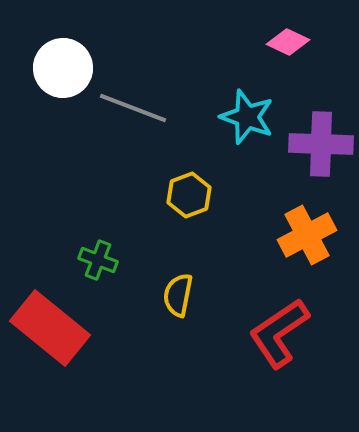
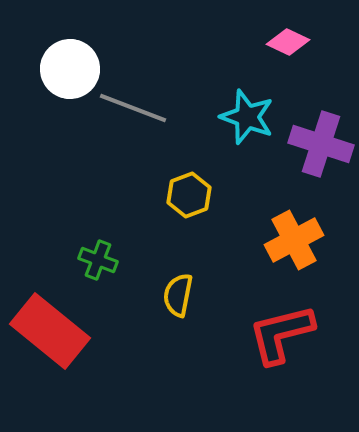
white circle: moved 7 px right, 1 px down
purple cross: rotated 16 degrees clockwise
orange cross: moved 13 px left, 5 px down
red rectangle: moved 3 px down
red L-shape: moved 2 px right, 1 px down; rotated 20 degrees clockwise
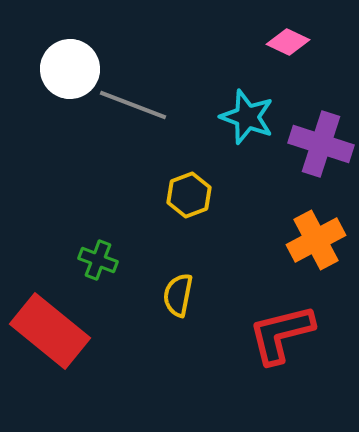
gray line: moved 3 px up
orange cross: moved 22 px right
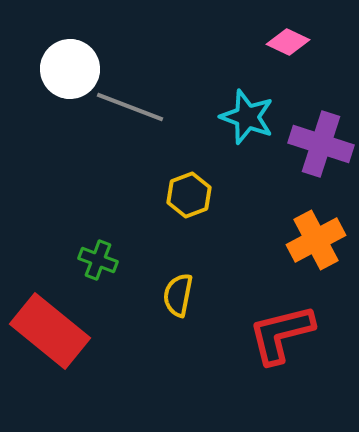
gray line: moved 3 px left, 2 px down
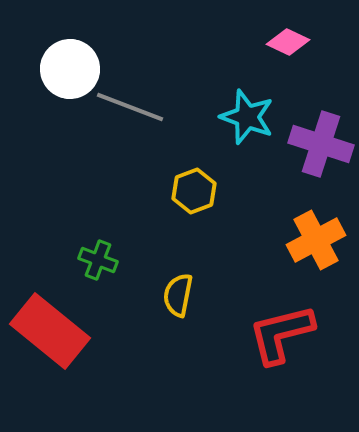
yellow hexagon: moved 5 px right, 4 px up
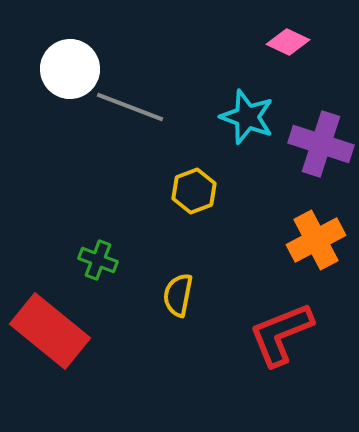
red L-shape: rotated 8 degrees counterclockwise
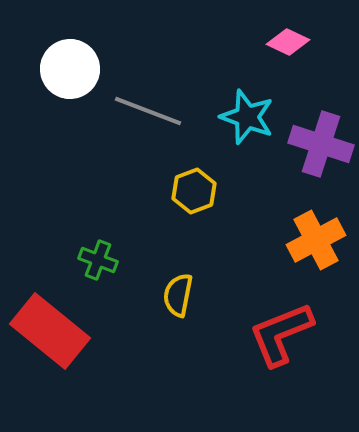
gray line: moved 18 px right, 4 px down
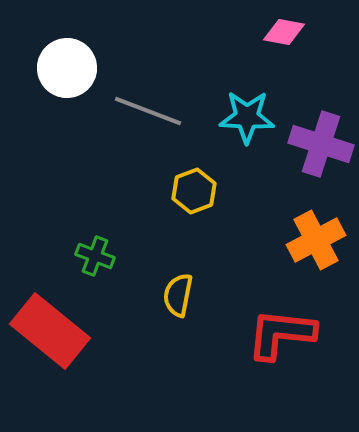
pink diamond: moved 4 px left, 10 px up; rotated 15 degrees counterclockwise
white circle: moved 3 px left, 1 px up
cyan star: rotated 18 degrees counterclockwise
green cross: moved 3 px left, 4 px up
red L-shape: rotated 28 degrees clockwise
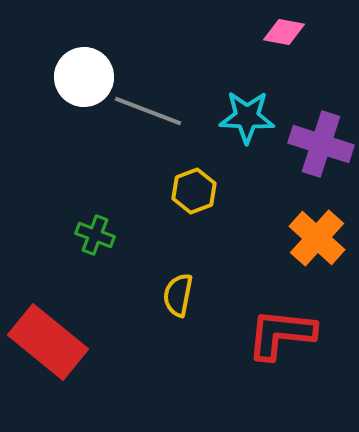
white circle: moved 17 px right, 9 px down
orange cross: moved 1 px right, 2 px up; rotated 20 degrees counterclockwise
green cross: moved 21 px up
red rectangle: moved 2 px left, 11 px down
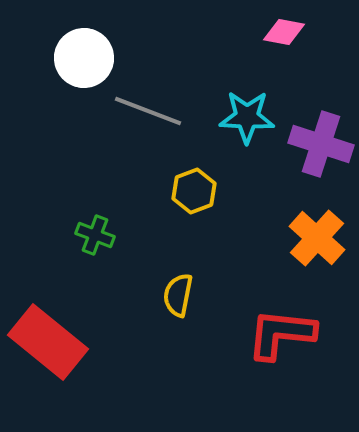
white circle: moved 19 px up
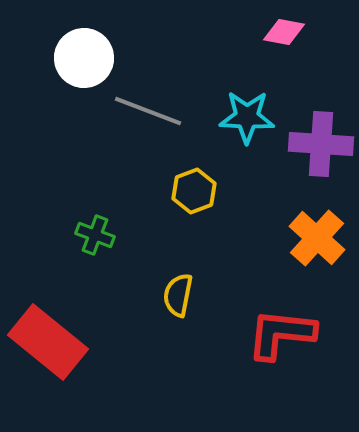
purple cross: rotated 14 degrees counterclockwise
